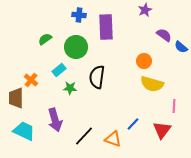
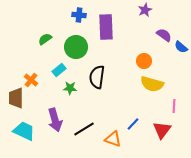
black line: moved 7 px up; rotated 15 degrees clockwise
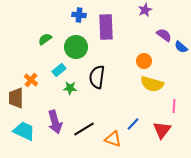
purple arrow: moved 2 px down
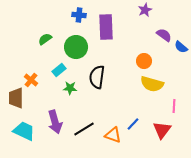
orange triangle: moved 4 px up
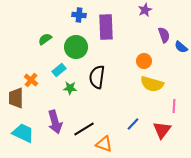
purple semicircle: rotated 35 degrees clockwise
cyan trapezoid: moved 1 px left, 2 px down
orange triangle: moved 9 px left, 9 px down
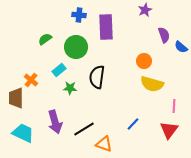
red triangle: moved 7 px right
